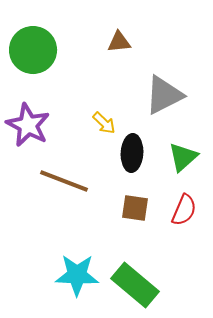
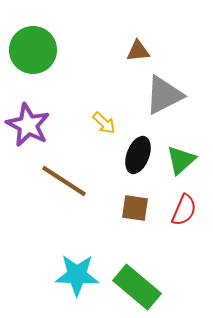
brown triangle: moved 19 px right, 9 px down
black ellipse: moved 6 px right, 2 px down; rotated 18 degrees clockwise
green triangle: moved 2 px left, 3 px down
brown line: rotated 12 degrees clockwise
green rectangle: moved 2 px right, 2 px down
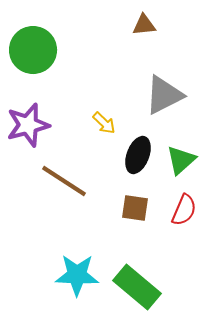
brown triangle: moved 6 px right, 26 px up
purple star: rotated 30 degrees clockwise
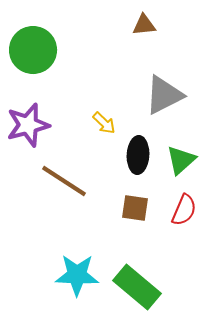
black ellipse: rotated 18 degrees counterclockwise
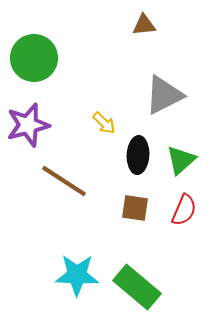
green circle: moved 1 px right, 8 px down
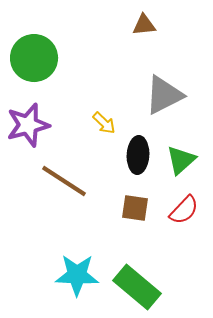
red semicircle: rotated 20 degrees clockwise
